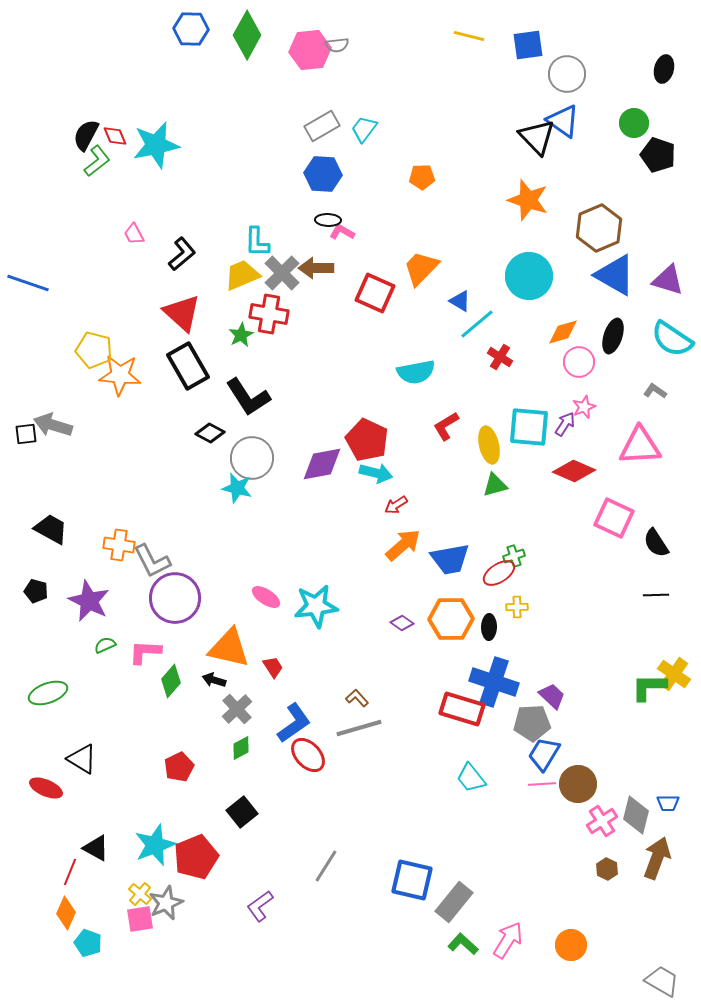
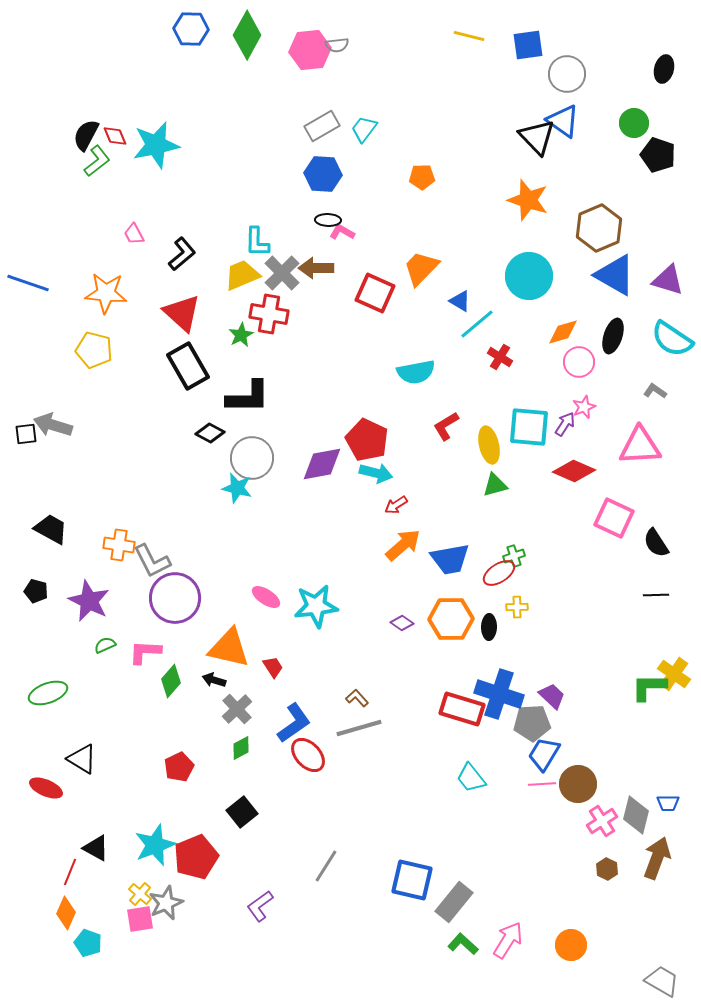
orange star at (120, 375): moved 14 px left, 82 px up
black L-shape at (248, 397): rotated 57 degrees counterclockwise
blue cross at (494, 682): moved 5 px right, 12 px down
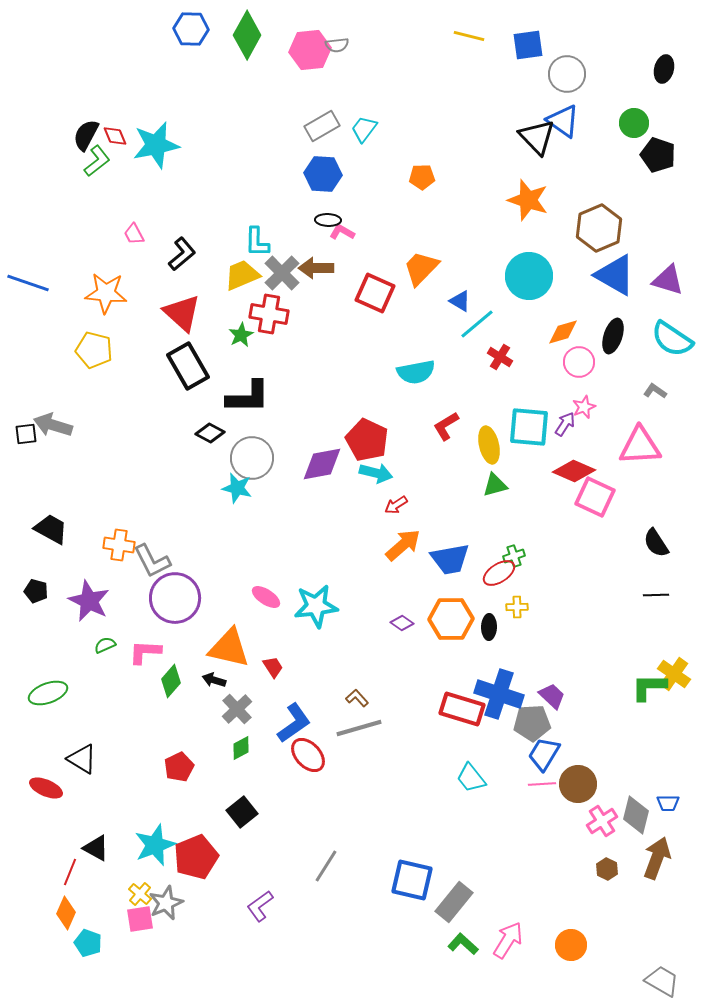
pink square at (614, 518): moved 19 px left, 21 px up
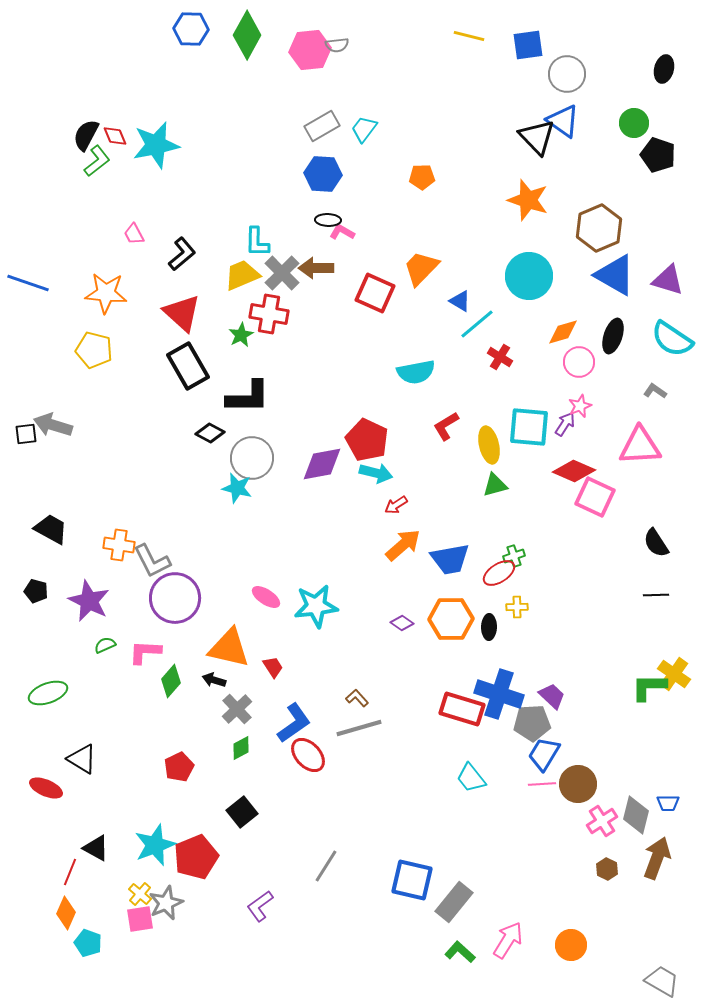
pink star at (584, 407): moved 4 px left, 1 px up
green L-shape at (463, 944): moved 3 px left, 8 px down
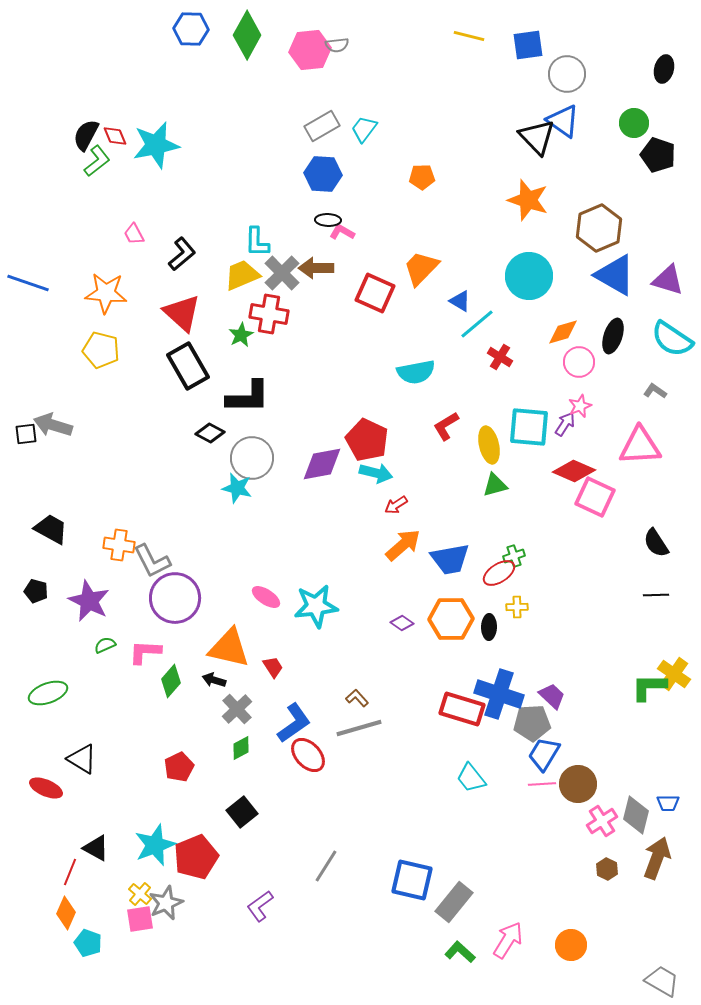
yellow pentagon at (94, 350): moved 7 px right
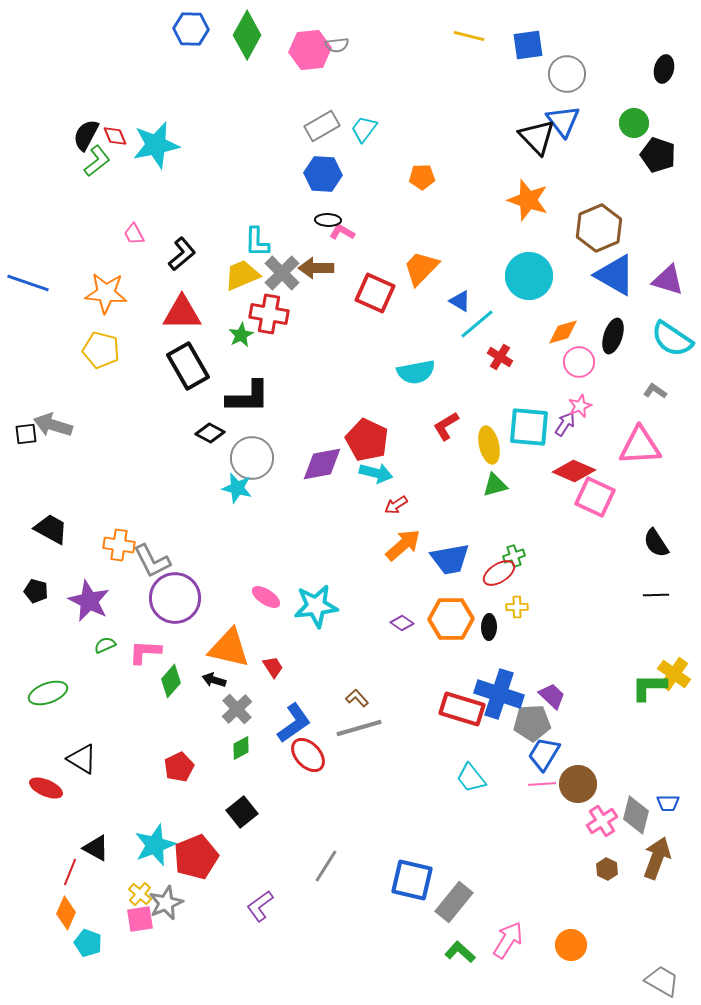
blue triangle at (563, 121): rotated 18 degrees clockwise
red triangle at (182, 313): rotated 42 degrees counterclockwise
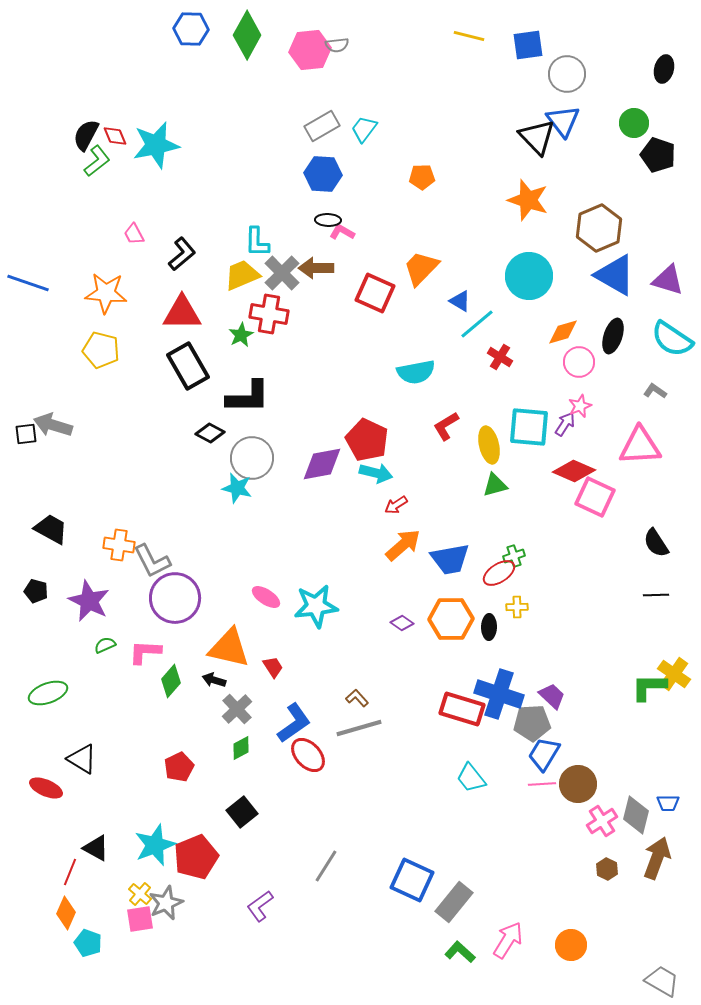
blue square at (412, 880): rotated 12 degrees clockwise
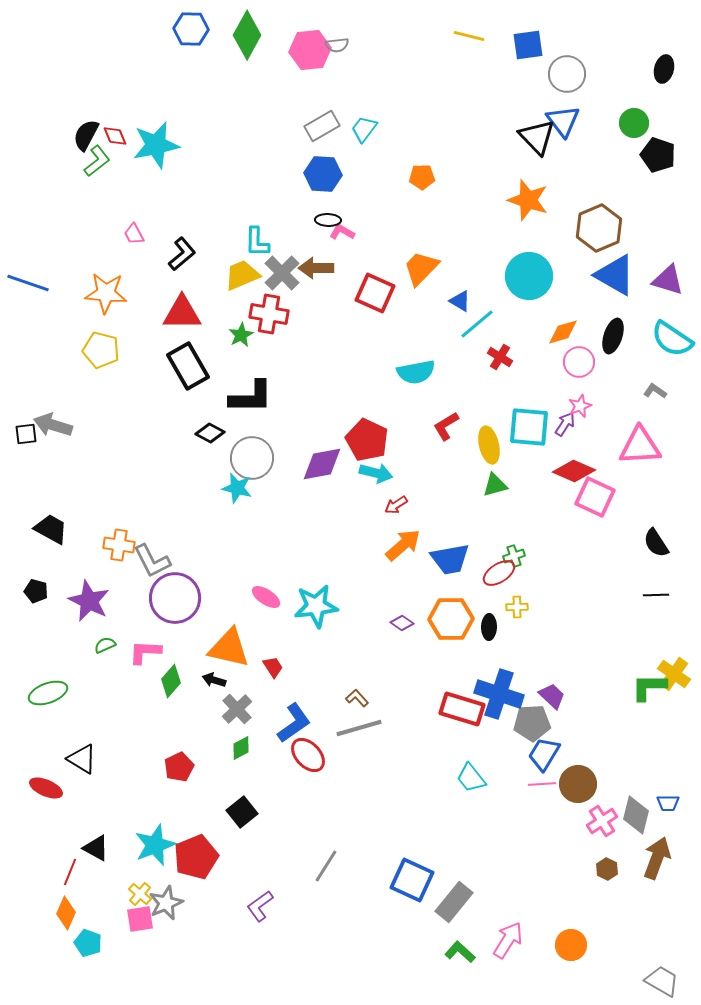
black L-shape at (248, 397): moved 3 px right
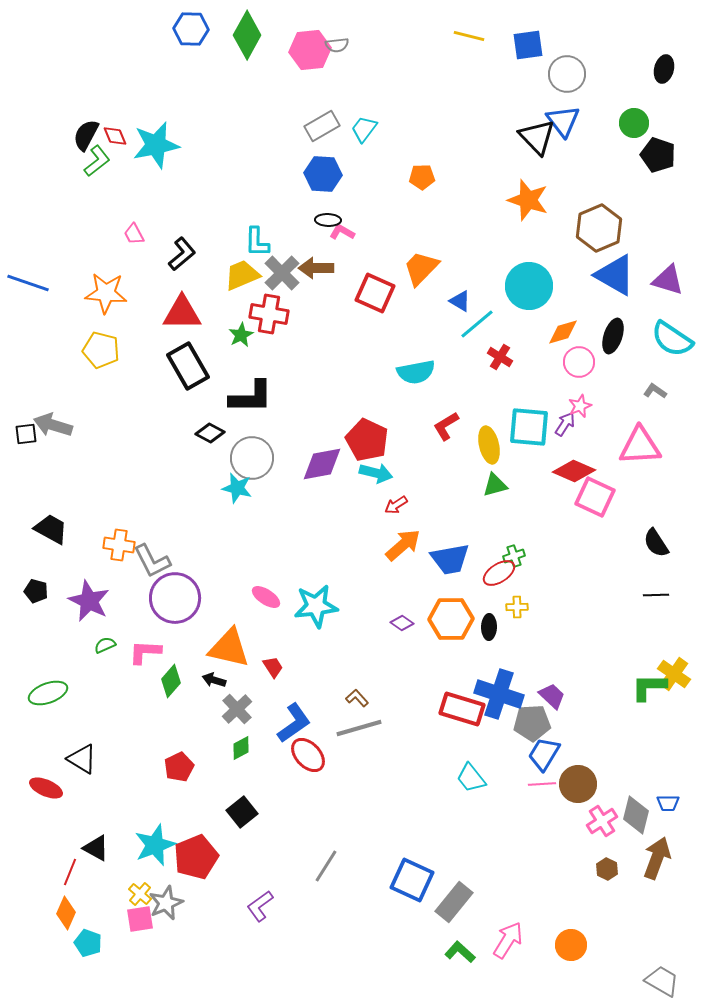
cyan circle at (529, 276): moved 10 px down
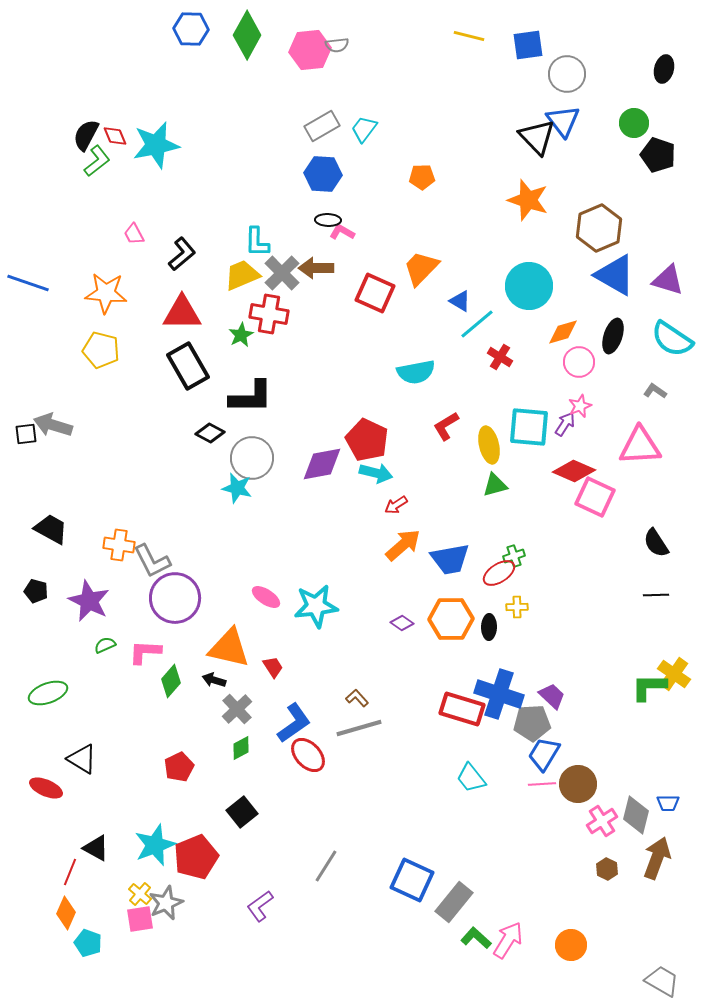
green L-shape at (460, 952): moved 16 px right, 14 px up
